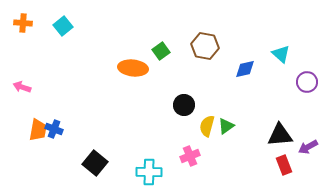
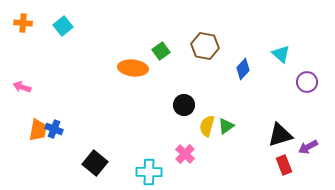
blue diamond: moved 2 px left; rotated 35 degrees counterclockwise
black triangle: rotated 12 degrees counterclockwise
pink cross: moved 5 px left, 2 px up; rotated 24 degrees counterclockwise
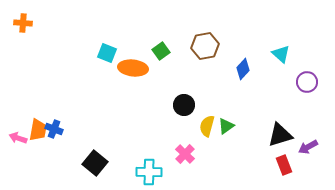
cyan square: moved 44 px right, 27 px down; rotated 30 degrees counterclockwise
brown hexagon: rotated 20 degrees counterclockwise
pink arrow: moved 4 px left, 51 px down
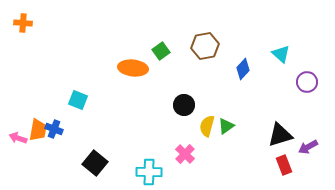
cyan square: moved 29 px left, 47 px down
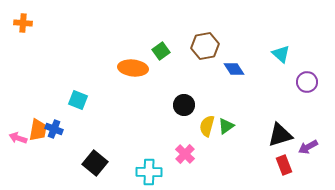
blue diamond: moved 9 px left; rotated 75 degrees counterclockwise
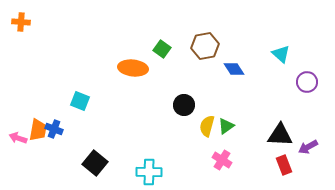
orange cross: moved 2 px left, 1 px up
green square: moved 1 px right, 2 px up; rotated 18 degrees counterclockwise
cyan square: moved 2 px right, 1 px down
black triangle: rotated 20 degrees clockwise
pink cross: moved 37 px right, 6 px down; rotated 12 degrees counterclockwise
